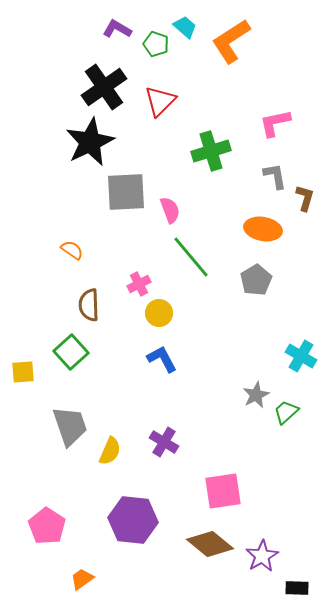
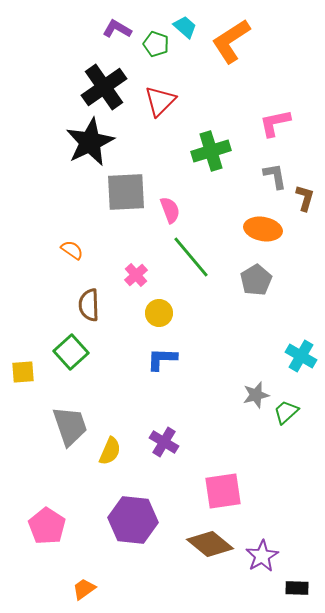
pink cross: moved 3 px left, 9 px up; rotated 15 degrees counterclockwise
blue L-shape: rotated 60 degrees counterclockwise
gray star: rotated 12 degrees clockwise
orange trapezoid: moved 2 px right, 10 px down
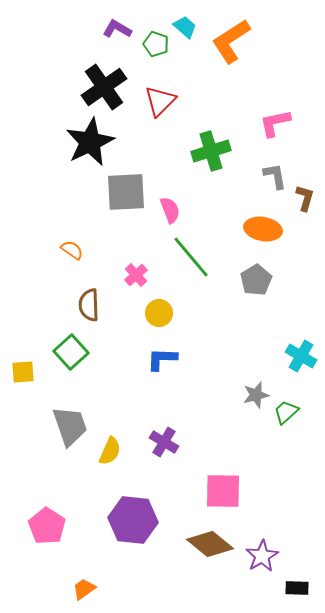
pink square: rotated 9 degrees clockwise
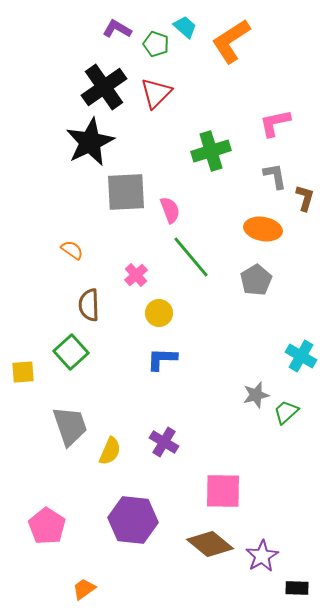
red triangle: moved 4 px left, 8 px up
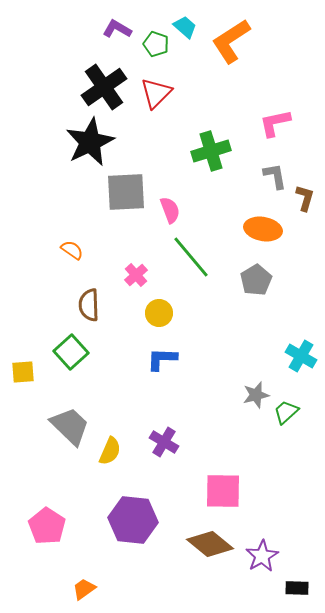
gray trapezoid: rotated 27 degrees counterclockwise
